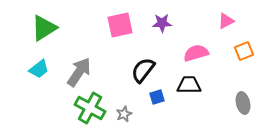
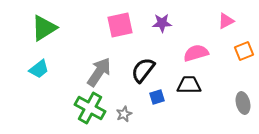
gray arrow: moved 20 px right
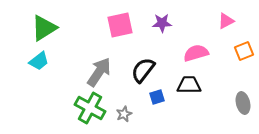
cyan trapezoid: moved 8 px up
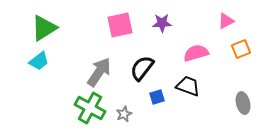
orange square: moved 3 px left, 2 px up
black semicircle: moved 1 px left, 2 px up
black trapezoid: moved 1 px left, 1 px down; rotated 20 degrees clockwise
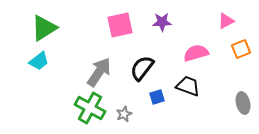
purple star: moved 1 px up
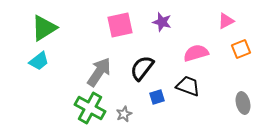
purple star: rotated 18 degrees clockwise
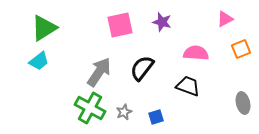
pink triangle: moved 1 px left, 2 px up
pink semicircle: rotated 20 degrees clockwise
blue square: moved 1 px left, 20 px down
gray star: moved 2 px up
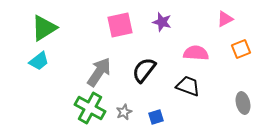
black semicircle: moved 2 px right, 2 px down
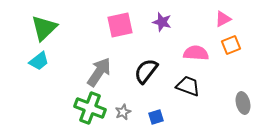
pink triangle: moved 2 px left
green triangle: rotated 12 degrees counterclockwise
orange square: moved 10 px left, 4 px up
black semicircle: moved 2 px right, 1 px down
green cross: rotated 8 degrees counterclockwise
gray star: moved 1 px left
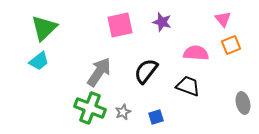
pink triangle: rotated 42 degrees counterclockwise
